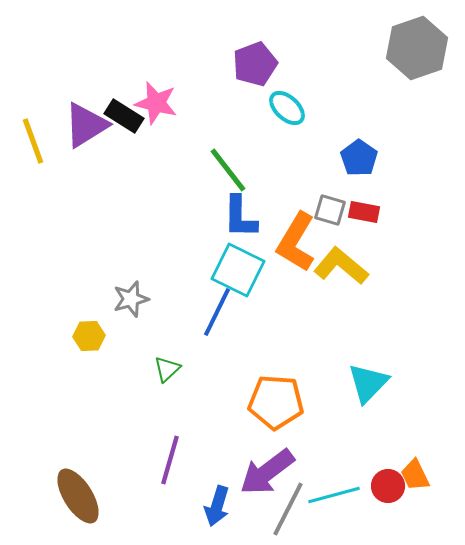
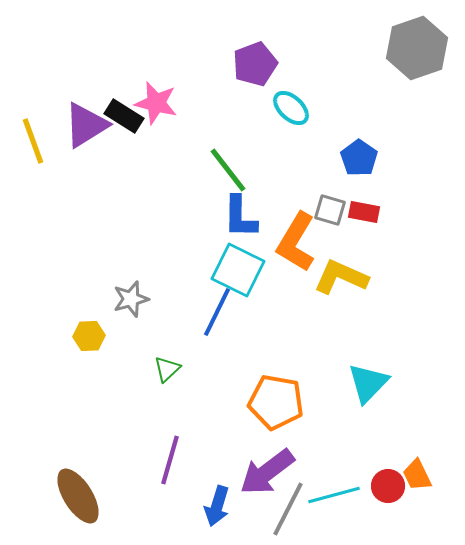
cyan ellipse: moved 4 px right
yellow L-shape: moved 11 px down; rotated 16 degrees counterclockwise
orange pentagon: rotated 6 degrees clockwise
orange trapezoid: moved 2 px right
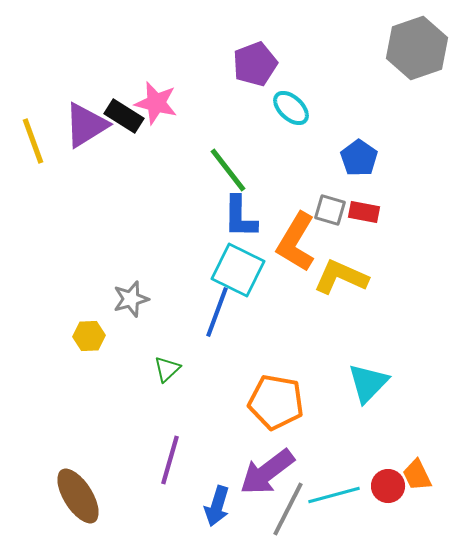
blue line: rotated 6 degrees counterclockwise
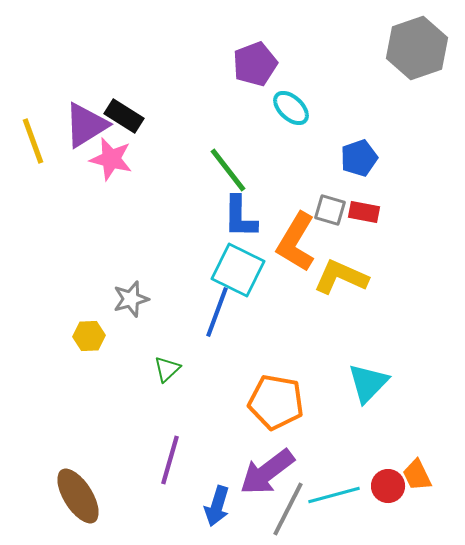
pink star: moved 45 px left, 56 px down
blue pentagon: rotated 18 degrees clockwise
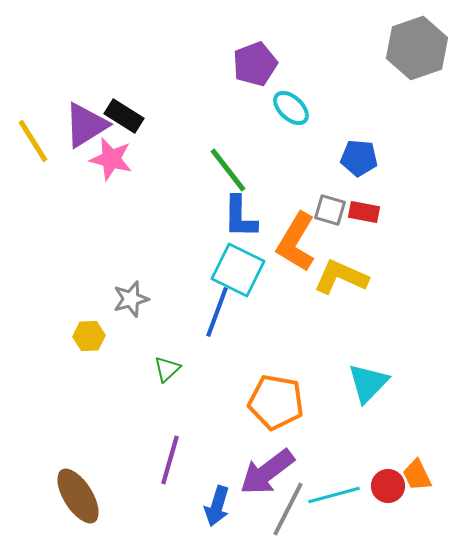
yellow line: rotated 12 degrees counterclockwise
blue pentagon: rotated 24 degrees clockwise
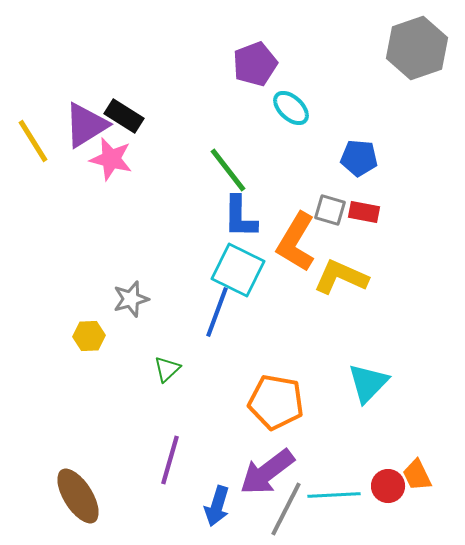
cyan line: rotated 12 degrees clockwise
gray line: moved 2 px left
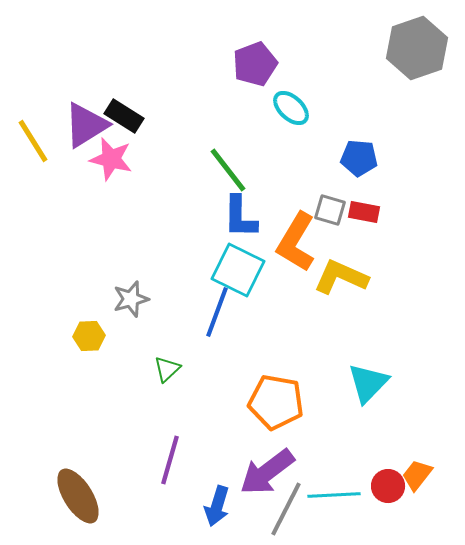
orange trapezoid: rotated 64 degrees clockwise
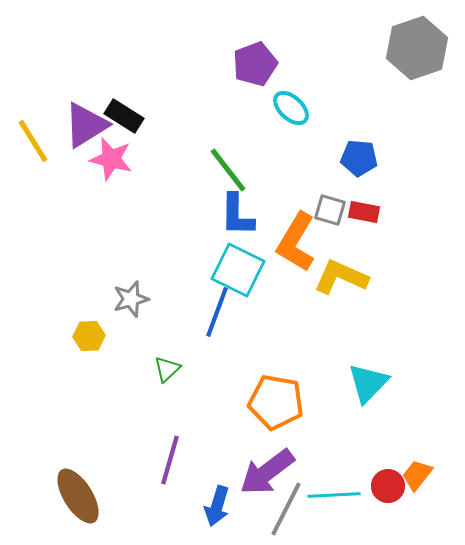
blue L-shape: moved 3 px left, 2 px up
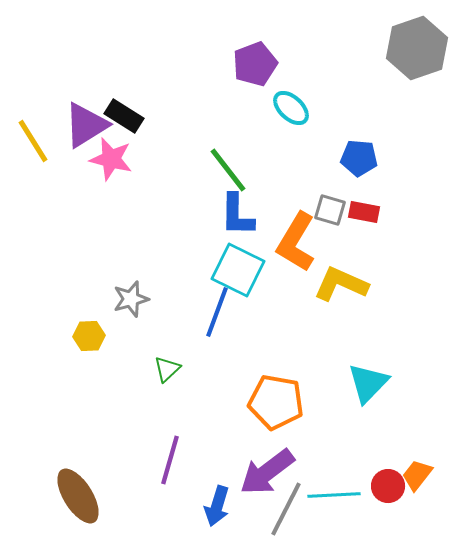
yellow L-shape: moved 7 px down
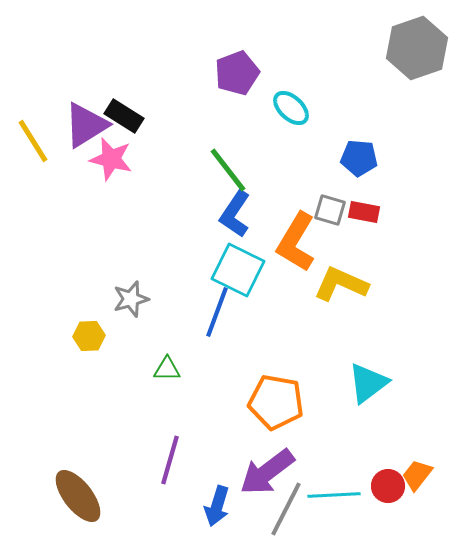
purple pentagon: moved 18 px left, 9 px down
blue L-shape: moved 2 px left, 1 px up; rotated 33 degrees clockwise
green triangle: rotated 44 degrees clockwise
cyan triangle: rotated 9 degrees clockwise
brown ellipse: rotated 6 degrees counterclockwise
